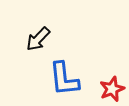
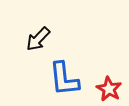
red star: moved 3 px left; rotated 20 degrees counterclockwise
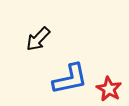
blue L-shape: moved 6 px right; rotated 96 degrees counterclockwise
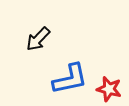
red star: rotated 15 degrees counterclockwise
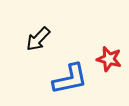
red star: moved 30 px up
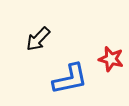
red star: moved 2 px right
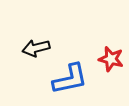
black arrow: moved 2 px left, 9 px down; rotated 32 degrees clockwise
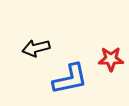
red star: rotated 15 degrees counterclockwise
